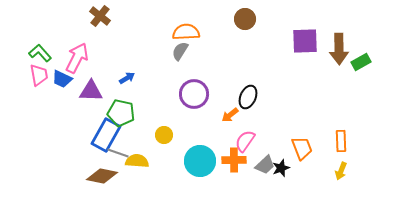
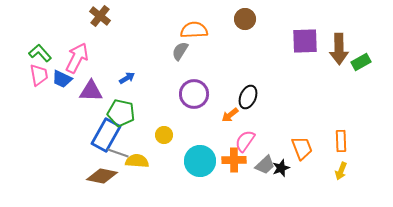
orange semicircle: moved 8 px right, 2 px up
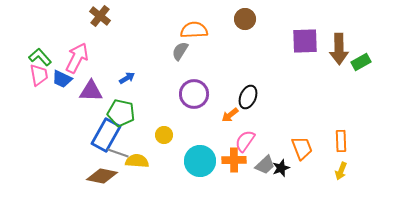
green L-shape: moved 4 px down
